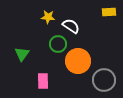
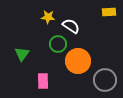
gray circle: moved 1 px right
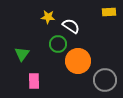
pink rectangle: moved 9 px left
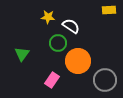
yellow rectangle: moved 2 px up
green circle: moved 1 px up
pink rectangle: moved 18 px right, 1 px up; rotated 35 degrees clockwise
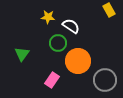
yellow rectangle: rotated 64 degrees clockwise
